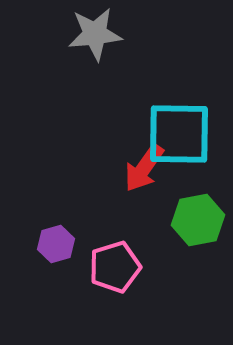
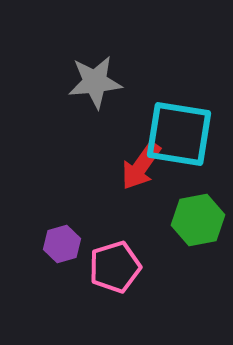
gray star: moved 48 px down
cyan square: rotated 8 degrees clockwise
red arrow: moved 3 px left, 2 px up
purple hexagon: moved 6 px right
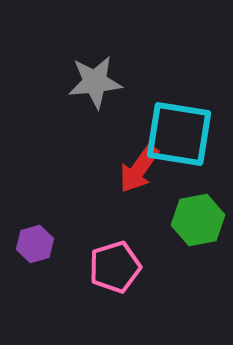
red arrow: moved 2 px left, 3 px down
purple hexagon: moved 27 px left
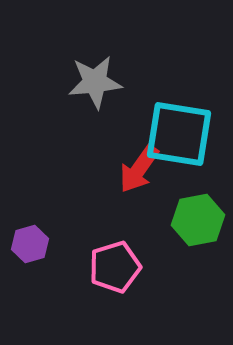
purple hexagon: moved 5 px left
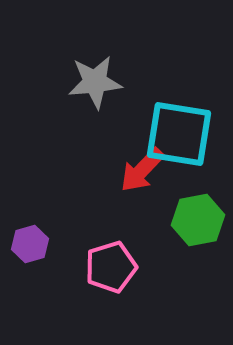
red arrow: moved 3 px right, 1 px down; rotated 9 degrees clockwise
pink pentagon: moved 4 px left
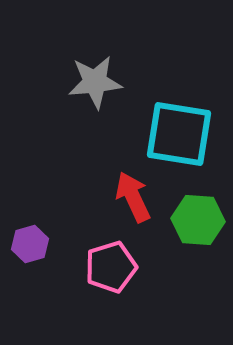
red arrow: moved 9 px left, 27 px down; rotated 111 degrees clockwise
green hexagon: rotated 15 degrees clockwise
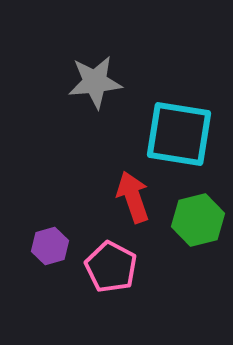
red arrow: rotated 6 degrees clockwise
green hexagon: rotated 18 degrees counterclockwise
purple hexagon: moved 20 px right, 2 px down
pink pentagon: rotated 27 degrees counterclockwise
